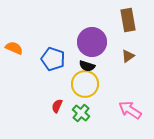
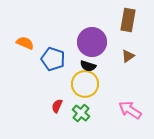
brown rectangle: rotated 20 degrees clockwise
orange semicircle: moved 11 px right, 5 px up
black semicircle: moved 1 px right
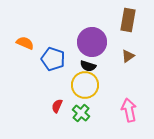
yellow circle: moved 1 px down
pink arrow: moved 1 px left; rotated 45 degrees clockwise
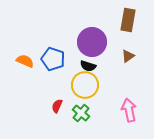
orange semicircle: moved 18 px down
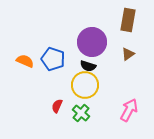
brown triangle: moved 2 px up
pink arrow: rotated 40 degrees clockwise
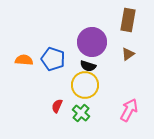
orange semicircle: moved 1 px left, 1 px up; rotated 18 degrees counterclockwise
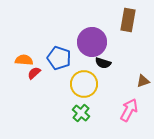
brown triangle: moved 15 px right, 27 px down; rotated 16 degrees clockwise
blue pentagon: moved 6 px right, 1 px up
black semicircle: moved 15 px right, 3 px up
yellow circle: moved 1 px left, 1 px up
red semicircle: moved 23 px left, 33 px up; rotated 24 degrees clockwise
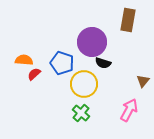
blue pentagon: moved 3 px right, 5 px down
red semicircle: moved 1 px down
brown triangle: rotated 32 degrees counterclockwise
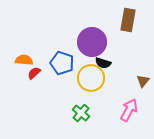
red semicircle: moved 1 px up
yellow circle: moved 7 px right, 6 px up
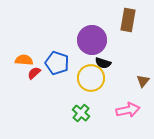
purple circle: moved 2 px up
blue pentagon: moved 5 px left
pink arrow: moved 1 px left; rotated 50 degrees clockwise
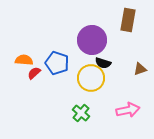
brown triangle: moved 3 px left, 12 px up; rotated 32 degrees clockwise
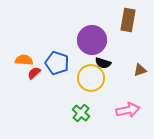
brown triangle: moved 1 px down
